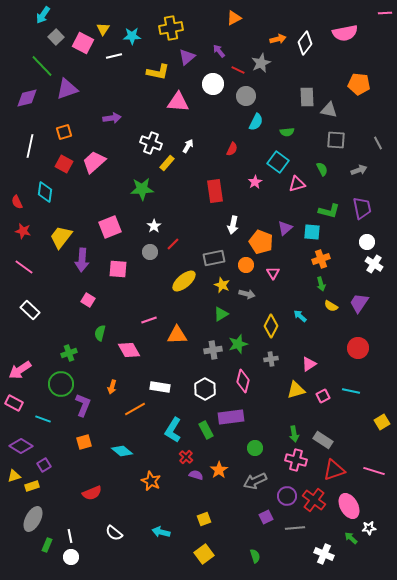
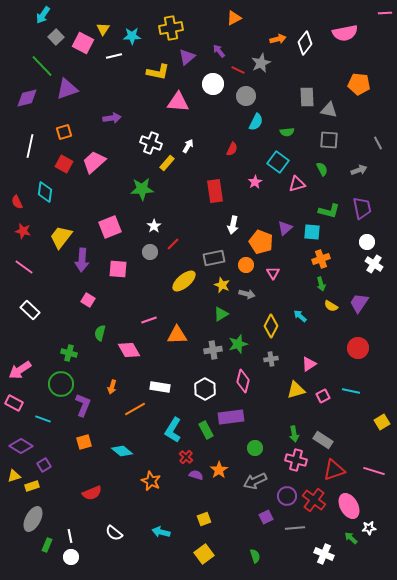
gray square at (336, 140): moved 7 px left
green cross at (69, 353): rotated 35 degrees clockwise
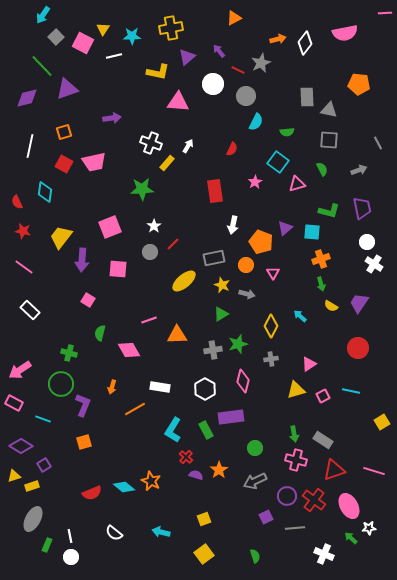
pink trapezoid at (94, 162): rotated 150 degrees counterclockwise
cyan diamond at (122, 451): moved 2 px right, 36 px down
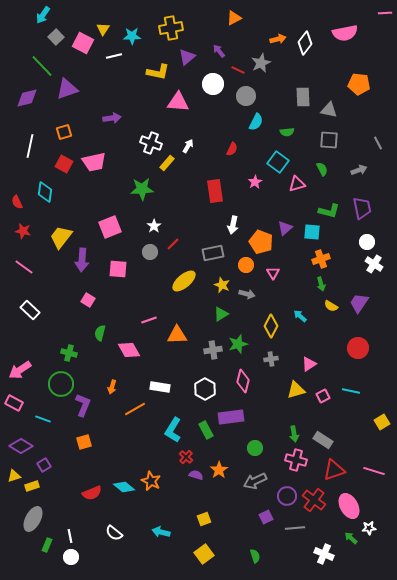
gray rectangle at (307, 97): moved 4 px left
gray rectangle at (214, 258): moved 1 px left, 5 px up
